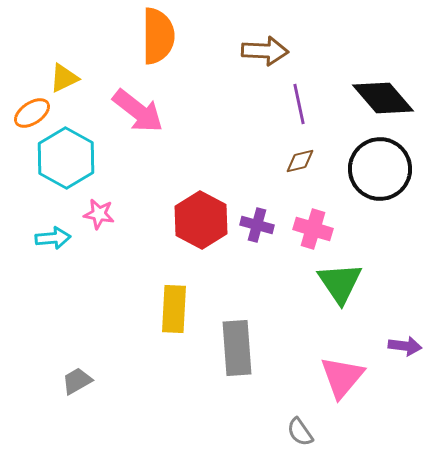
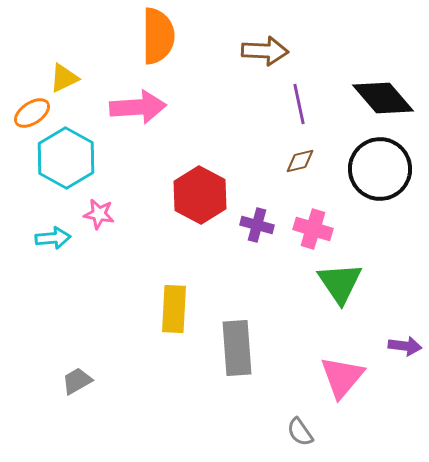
pink arrow: moved 4 px up; rotated 42 degrees counterclockwise
red hexagon: moved 1 px left, 25 px up
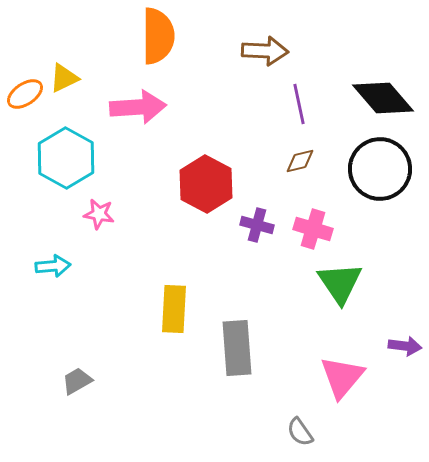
orange ellipse: moved 7 px left, 19 px up
red hexagon: moved 6 px right, 11 px up
cyan arrow: moved 28 px down
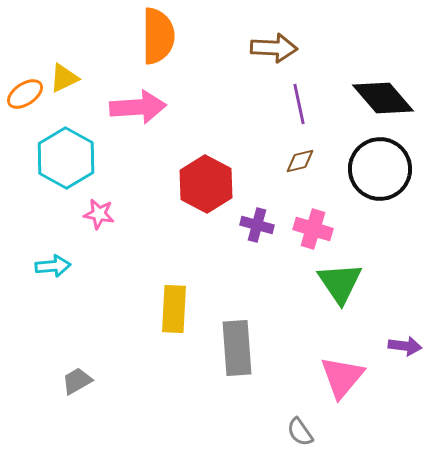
brown arrow: moved 9 px right, 3 px up
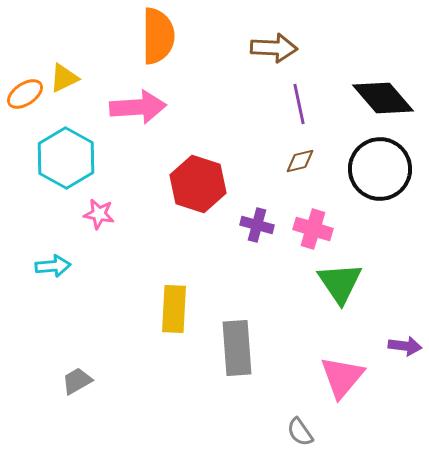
red hexagon: moved 8 px left; rotated 10 degrees counterclockwise
